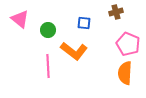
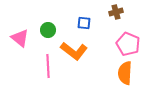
pink triangle: moved 19 px down
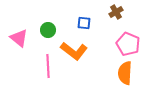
brown cross: rotated 16 degrees counterclockwise
pink triangle: moved 1 px left
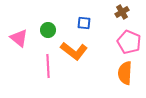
brown cross: moved 6 px right
pink pentagon: moved 1 px right, 2 px up
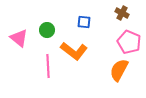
brown cross: moved 1 px down; rotated 32 degrees counterclockwise
blue square: moved 1 px up
green circle: moved 1 px left
orange semicircle: moved 6 px left, 3 px up; rotated 25 degrees clockwise
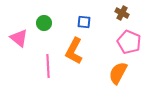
green circle: moved 3 px left, 7 px up
orange L-shape: rotated 80 degrees clockwise
orange semicircle: moved 1 px left, 3 px down
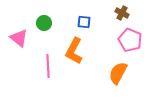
pink pentagon: moved 1 px right, 2 px up
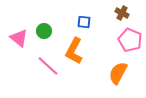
green circle: moved 8 px down
pink line: rotated 45 degrees counterclockwise
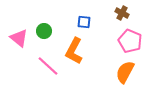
pink pentagon: moved 1 px down
orange semicircle: moved 7 px right, 1 px up
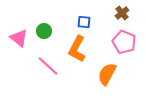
brown cross: rotated 24 degrees clockwise
pink pentagon: moved 6 px left, 1 px down
orange L-shape: moved 3 px right, 2 px up
orange semicircle: moved 18 px left, 2 px down
